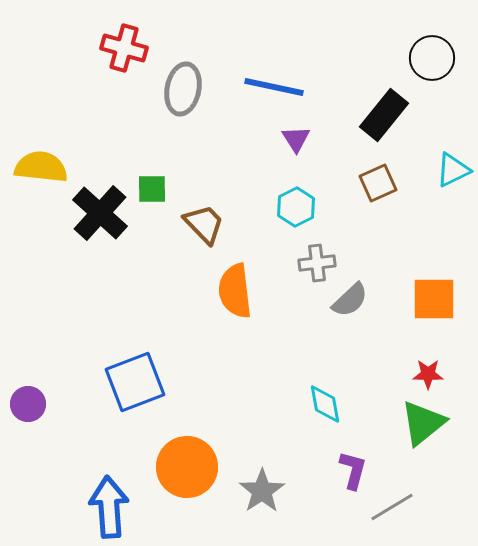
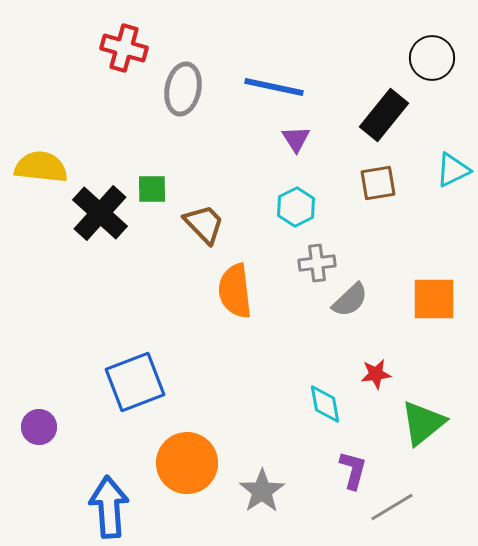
brown square: rotated 15 degrees clockwise
red star: moved 52 px left; rotated 8 degrees counterclockwise
purple circle: moved 11 px right, 23 px down
orange circle: moved 4 px up
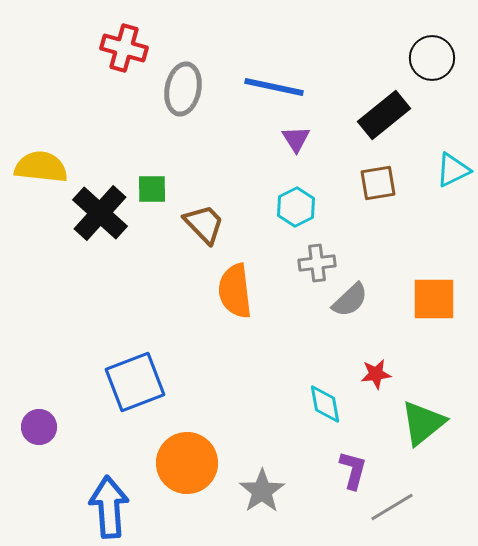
black rectangle: rotated 12 degrees clockwise
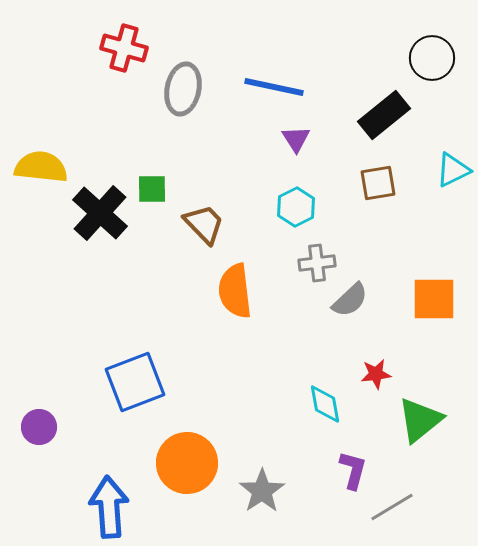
green triangle: moved 3 px left, 3 px up
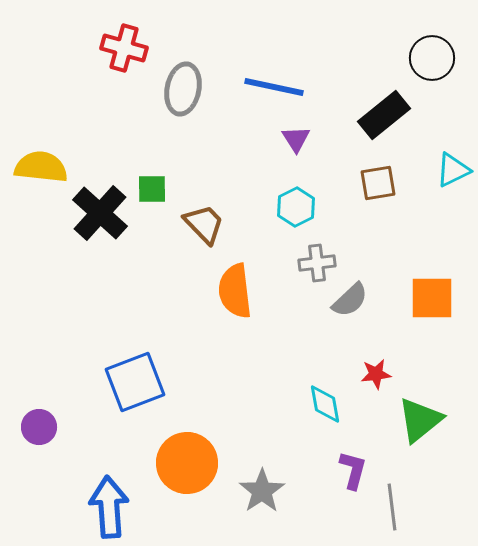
orange square: moved 2 px left, 1 px up
gray line: rotated 66 degrees counterclockwise
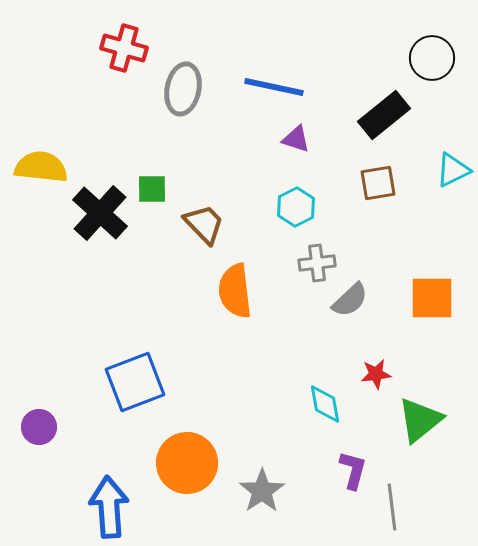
purple triangle: rotated 40 degrees counterclockwise
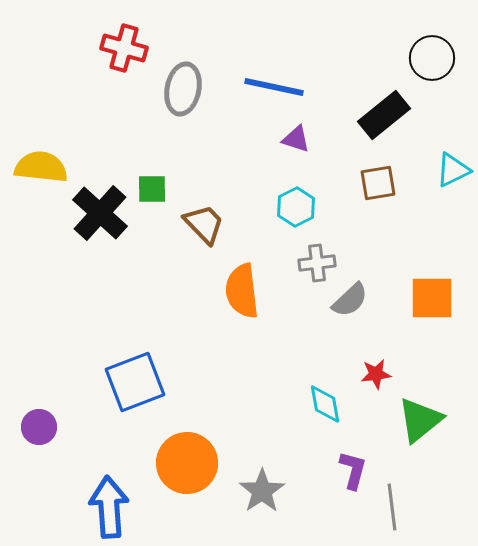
orange semicircle: moved 7 px right
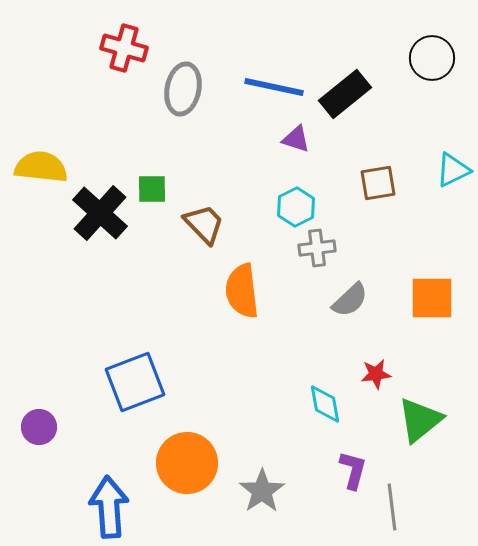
black rectangle: moved 39 px left, 21 px up
gray cross: moved 15 px up
